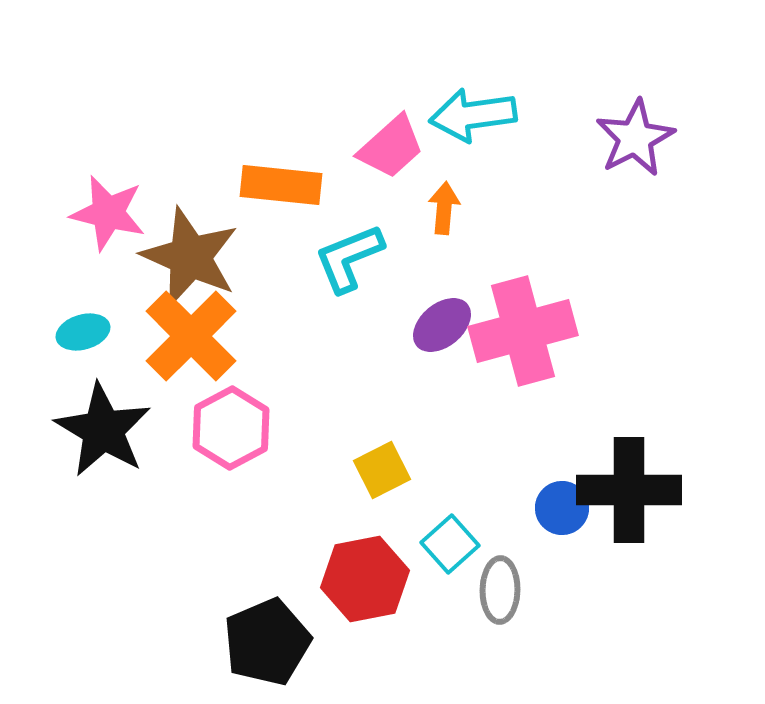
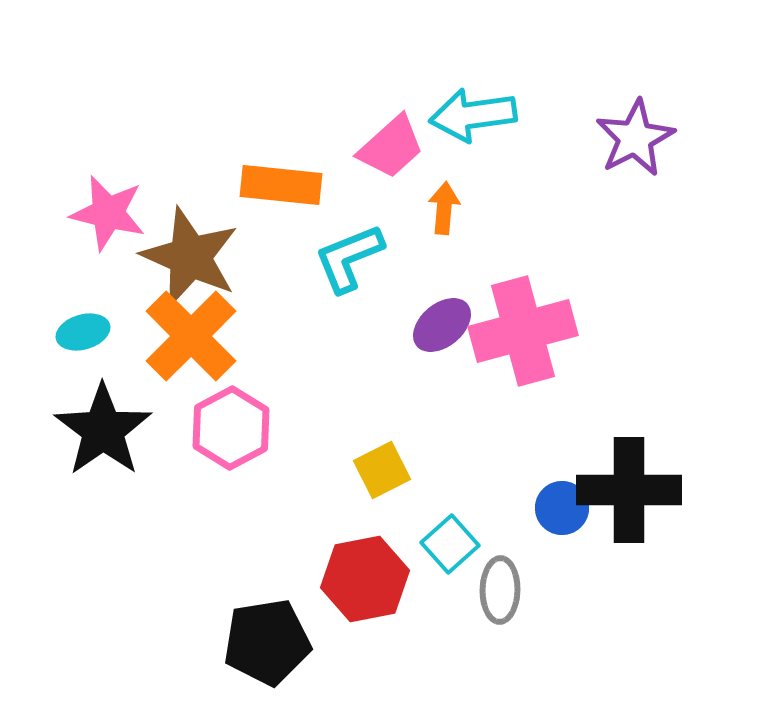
black star: rotated 6 degrees clockwise
black pentagon: rotated 14 degrees clockwise
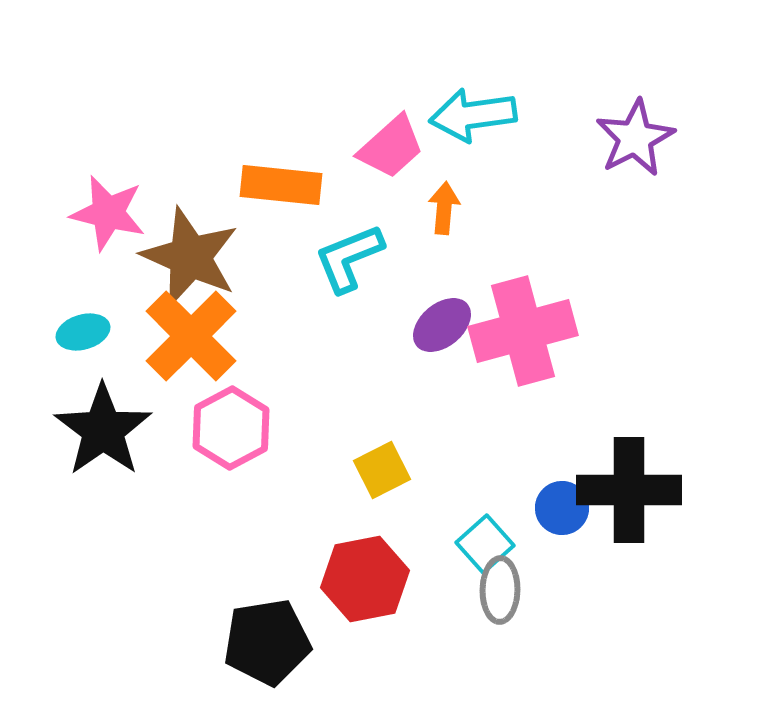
cyan square: moved 35 px right
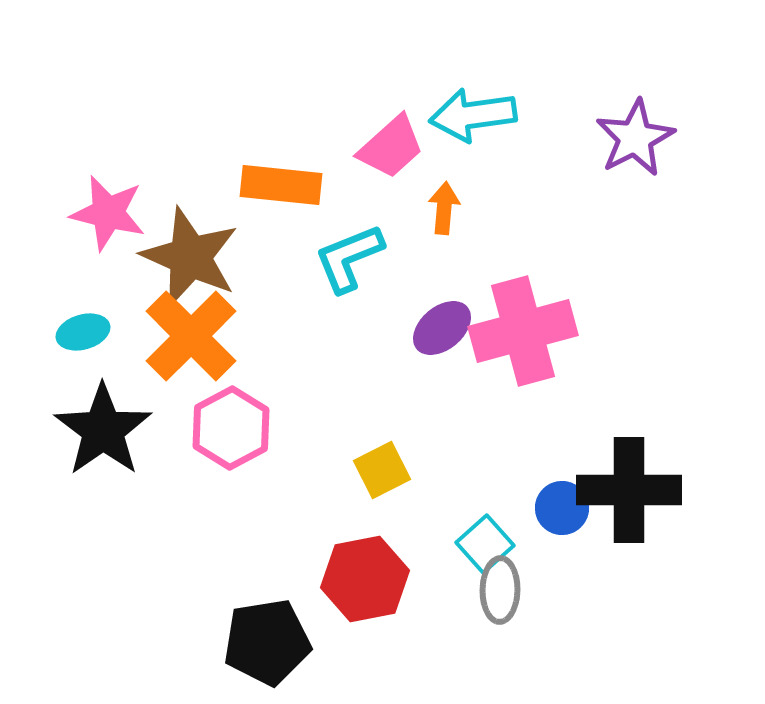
purple ellipse: moved 3 px down
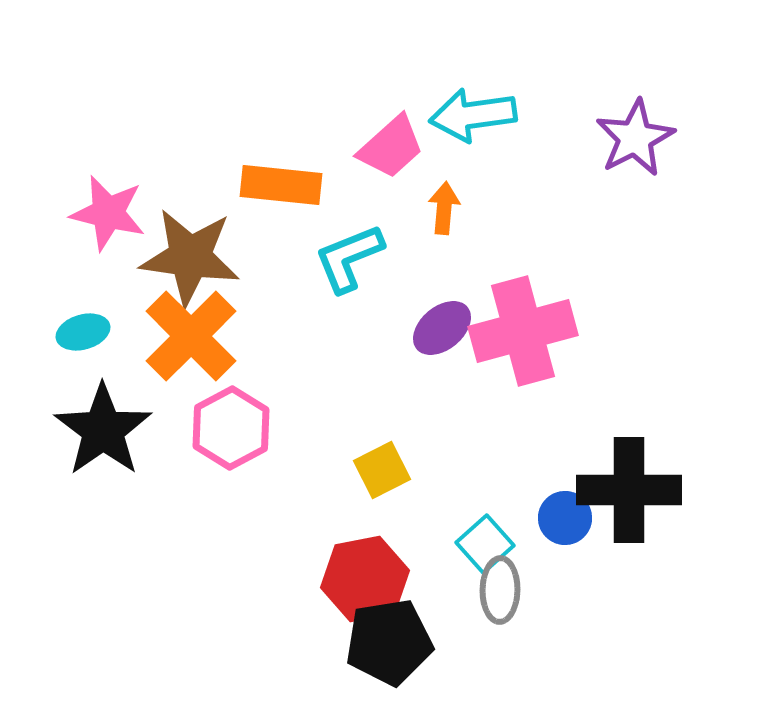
brown star: rotated 16 degrees counterclockwise
blue circle: moved 3 px right, 10 px down
black pentagon: moved 122 px right
